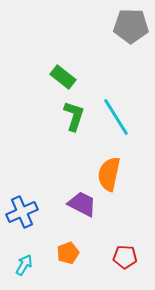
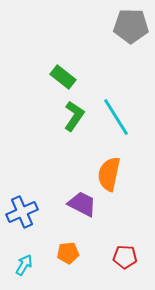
green L-shape: rotated 16 degrees clockwise
orange pentagon: rotated 15 degrees clockwise
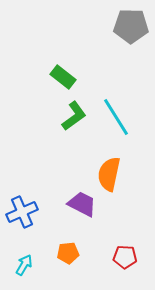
green L-shape: rotated 20 degrees clockwise
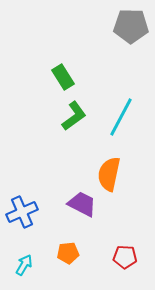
green rectangle: rotated 20 degrees clockwise
cyan line: moved 5 px right; rotated 60 degrees clockwise
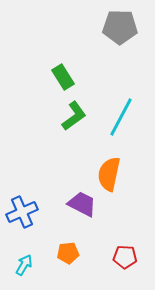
gray pentagon: moved 11 px left, 1 px down
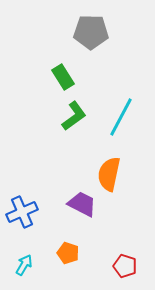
gray pentagon: moved 29 px left, 5 px down
orange pentagon: rotated 25 degrees clockwise
red pentagon: moved 9 px down; rotated 15 degrees clockwise
